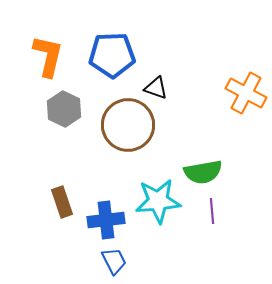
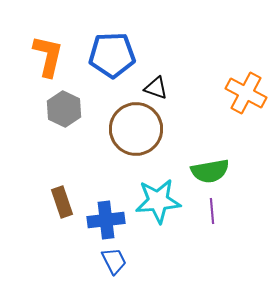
brown circle: moved 8 px right, 4 px down
green semicircle: moved 7 px right, 1 px up
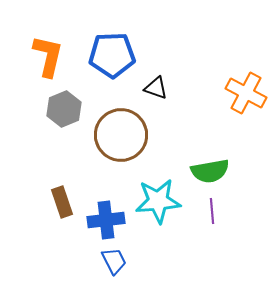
gray hexagon: rotated 12 degrees clockwise
brown circle: moved 15 px left, 6 px down
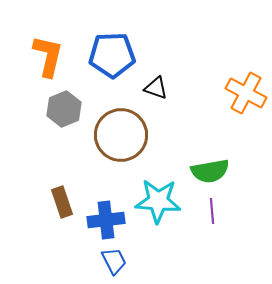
cyan star: rotated 9 degrees clockwise
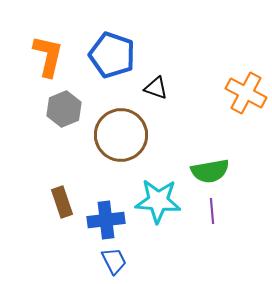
blue pentagon: rotated 21 degrees clockwise
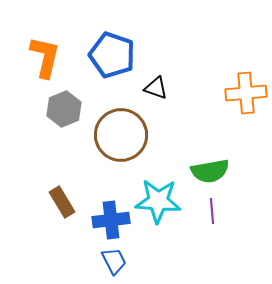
orange L-shape: moved 3 px left, 1 px down
orange cross: rotated 33 degrees counterclockwise
brown rectangle: rotated 12 degrees counterclockwise
blue cross: moved 5 px right
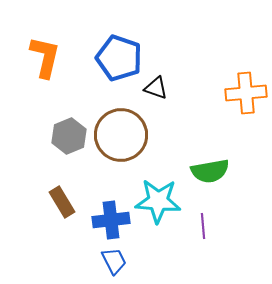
blue pentagon: moved 7 px right, 3 px down
gray hexagon: moved 5 px right, 27 px down
purple line: moved 9 px left, 15 px down
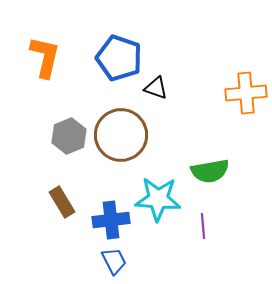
cyan star: moved 2 px up
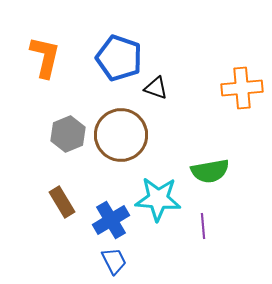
orange cross: moved 4 px left, 5 px up
gray hexagon: moved 1 px left, 2 px up
blue cross: rotated 24 degrees counterclockwise
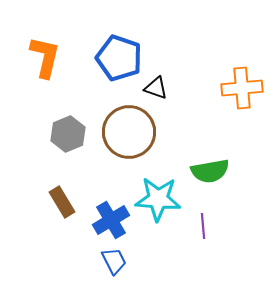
brown circle: moved 8 px right, 3 px up
